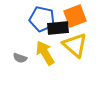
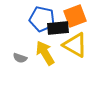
yellow triangle: rotated 12 degrees counterclockwise
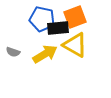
orange square: moved 1 px down
yellow arrow: moved 1 px down; rotated 90 degrees clockwise
gray semicircle: moved 7 px left, 6 px up
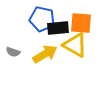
orange square: moved 6 px right, 6 px down; rotated 25 degrees clockwise
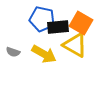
orange square: rotated 25 degrees clockwise
black rectangle: moved 1 px up
yellow arrow: moved 1 px left; rotated 60 degrees clockwise
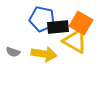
yellow triangle: moved 4 px up
yellow arrow: rotated 20 degrees counterclockwise
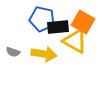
orange square: moved 2 px right, 1 px up
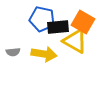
gray semicircle: rotated 24 degrees counterclockwise
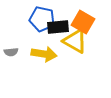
gray semicircle: moved 2 px left
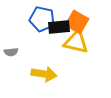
orange square: moved 6 px left
black rectangle: moved 1 px right
yellow triangle: moved 1 px right, 1 px down; rotated 16 degrees counterclockwise
yellow arrow: moved 20 px down
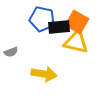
gray semicircle: rotated 16 degrees counterclockwise
